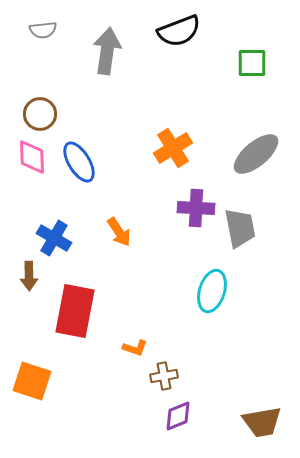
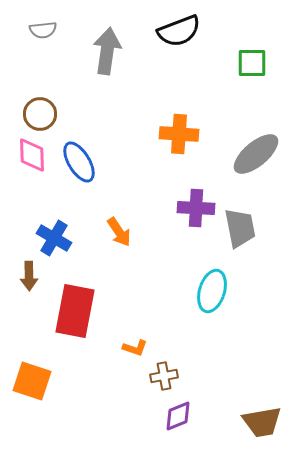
orange cross: moved 6 px right, 14 px up; rotated 36 degrees clockwise
pink diamond: moved 2 px up
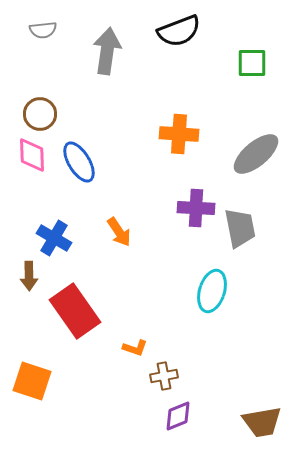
red rectangle: rotated 46 degrees counterclockwise
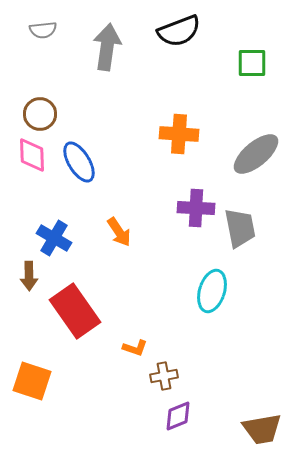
gray arrow: moved 4 px up
brown trapezoid: moved 7 px down
